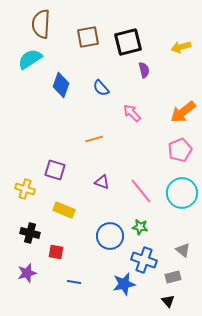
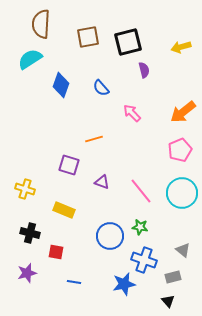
purple square: moved 14 px right, 5 px up
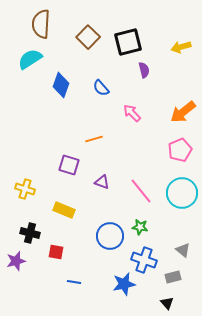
brown square: rotated 35 degrees counterclockwise
purple star: moved 11 px left, 12 px up
black triangle: moved 1 px left, 2 px down
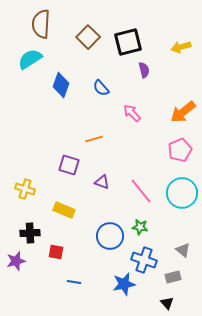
black cross: rotated 18 degrees counterclockwise
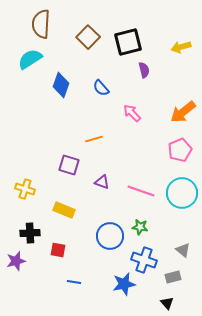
pink line: rotated 32 degrees counterclockwise
red square: moved 2 px right, 2 px up
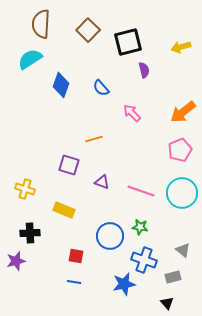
brown square: moved 7 px up
red square: moved 18 px right, 6 px down
